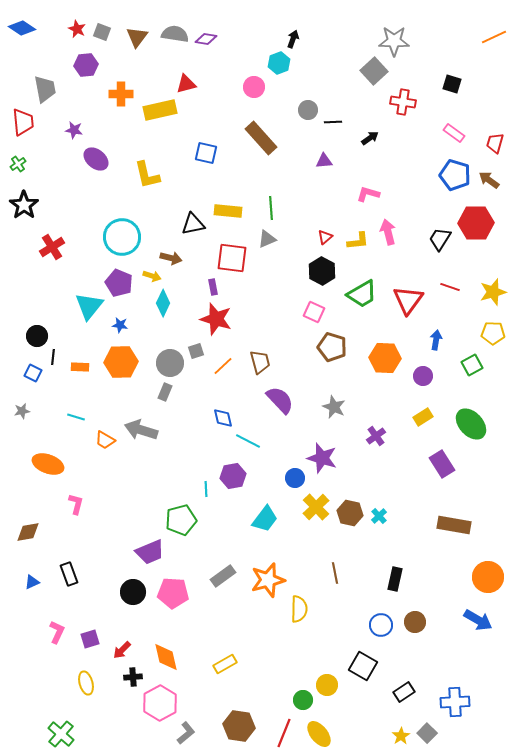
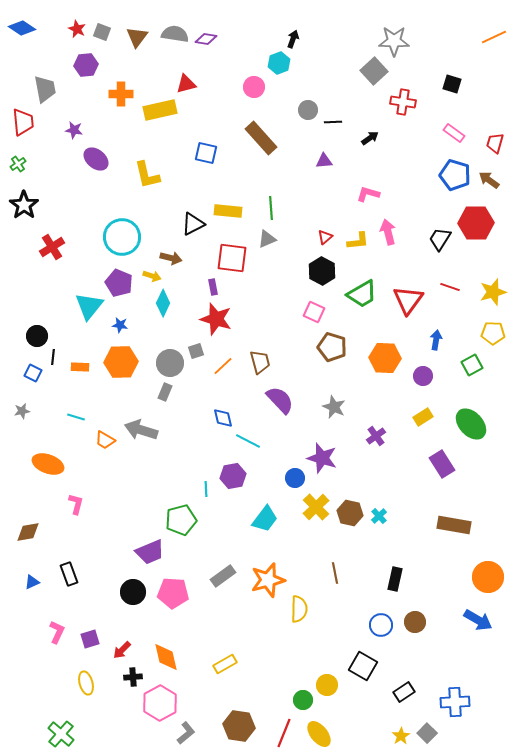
black triangle at (193, 224): rotated 15 degrees counterclockwise
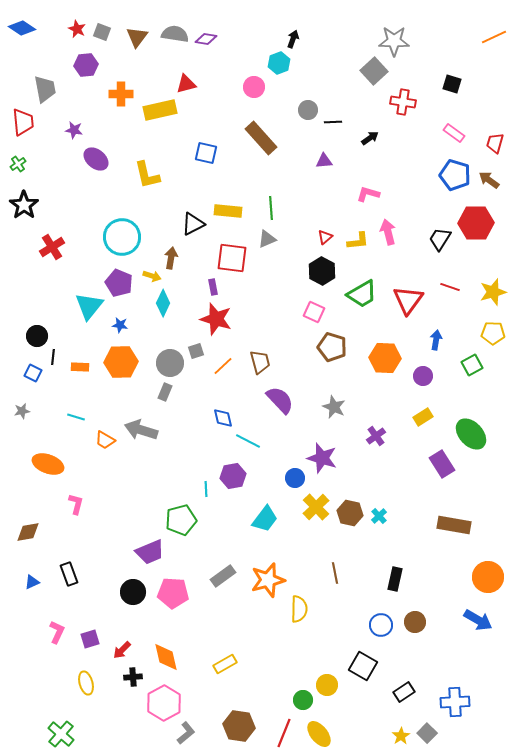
brown arrow at (171, 258): rotated 95 degrees counterclockwise
green ellipse at (471, 424): moved 10 px down
pink hexagon at (160, 703): moved 4 px right
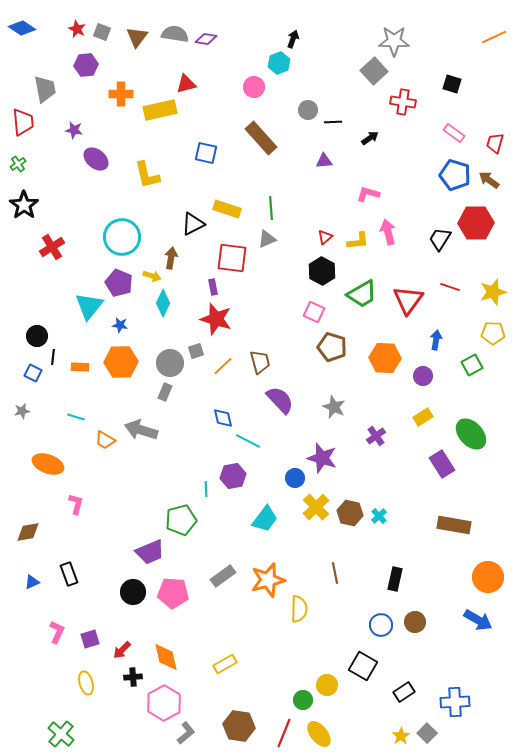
yellow rectangle at (228, 211): moved 1 px left, 2 px up; rotated 12 degrees clockwise
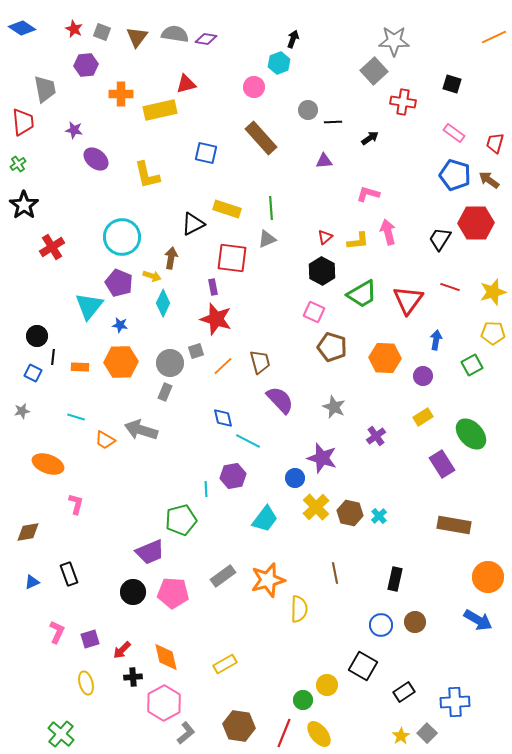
red star at (77, 29): moved 3 px left
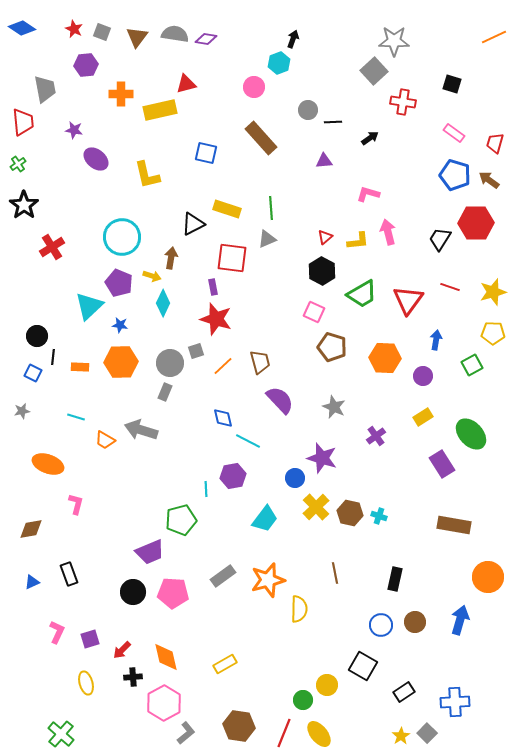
cyan triangle at (89, 306): rotated 8 degrees clockwise
cyan cross at (379, 516): rotated 28 degrees counterclockwise
brown diamond at (28, 532): moved 3 px right, 3 px up
blue arrow at (478, 620): moved 18 px left; rotated 104 degrees counterclockwise
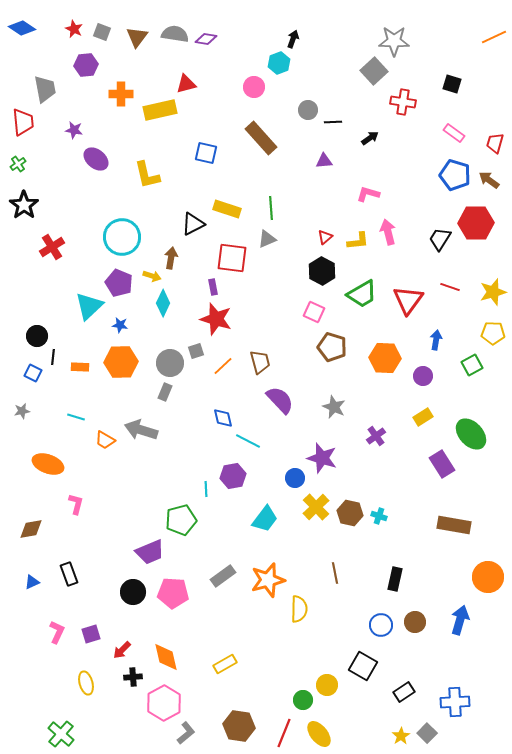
purple square at (90, 639): moved 1 px right, 5 px up
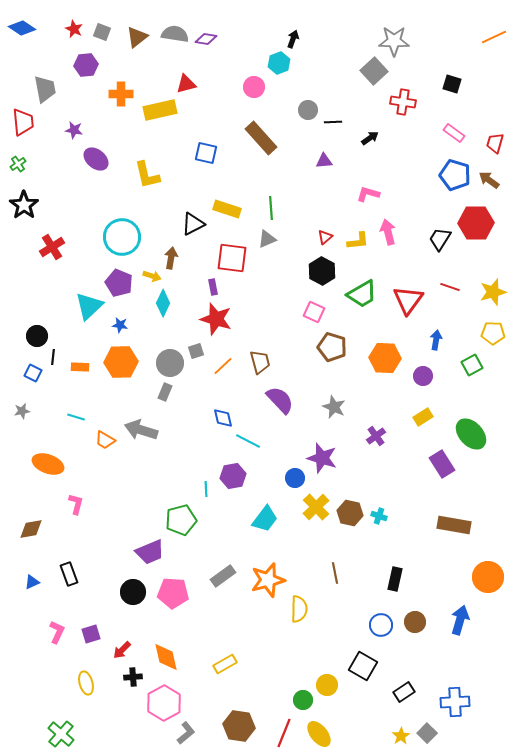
brown triangle at (137, 37): rotated 15 degrees clockwise
